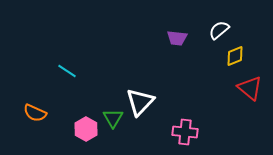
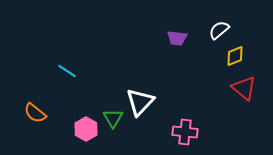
red triangle: moved 6 px left
orange semicircle: rotated 15 degrees clockwise
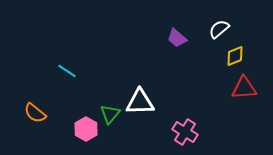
white semicircle: moved 1 px up
purple trapezoid: rotated 35 degrees clockwise
red triangle: rotated 44 degrees counterclockwise
white triangle: rotated 44 degrees clockwise
green triangle: moved 3 px left, 4 px up; rotated 10 degrees clockwise
pink cross: rotated 25 degrees clockwise
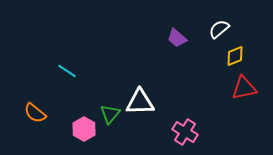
red triangle: rotated 8 degrees counterclockwise
pink hexagon: moved 2 px left
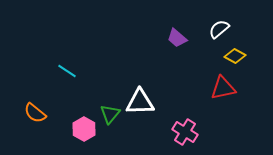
yellow diamond: rotated 50 degrees clockwise
red triangle: moved 21 px left
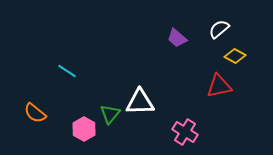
red triangle: moved 4 px left, 2 px up
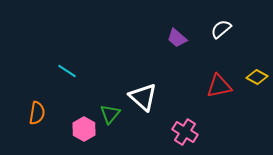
white semicircle: moved 2 px right
yellow diamond: moved 22 px right, 21 px down
white triangle: moved 3 px right, 5 px up; rotated 44 degrees clockwise
orange semicircle: moved 2 px right; rotated 120 degrees counterclockwise
